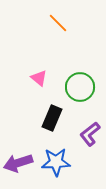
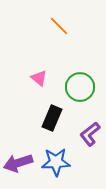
orange line: moved 1 px right, 3 px down
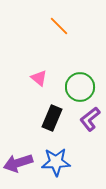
purple L-shape: moved 15 px up
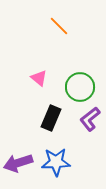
black rectangle: moved 1 px left
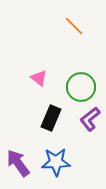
orange line: moved 15 px right
green circle: moved 1 px right
purple arrow: rotated 72 degrees clockwise
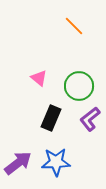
green circle: moved 2 px left, 1 px up
purple arrow: rotated 88 degrees clockwise
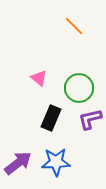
green circle: moved 2 px down
purple L-shape: rotated 25 degrees clockwise
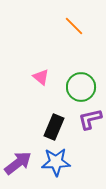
pink triangle: moved 2 px right, 1 px up
green circle: moved 2 px right, 1 px up
black rectangle: moved 3 px right, 9 px down
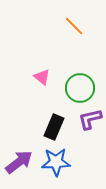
pink triangle: moved 1 px right
green circle: moved 1 px left, 1 px down
purple arrow: moved 1 px right, 1 px up
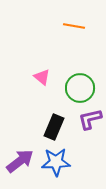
orange line: rotated 35 degrees counterclockwise
purple arrow: moved 1 px right, 1 px up
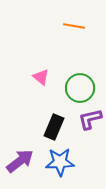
pink triangle: moved 1 px left
blue star: moved 4 px right
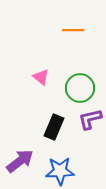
orange line: moved 1 px left, 4 px down; rotated 10 degrees counterclockwise
blue star: moved 9 px down
